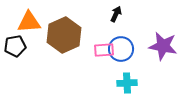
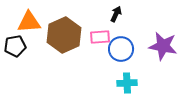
pink rectangle: moved 4 px left, 13 px up
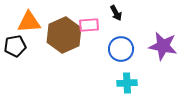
black arrow: moved 1 px up; rotated 126 degrees clockwise
pink rectangle: moved 11 px left, 12 px up
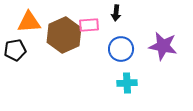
black arrow: rotated 35 degrees clockwise
black pentagon: moved 4 px down
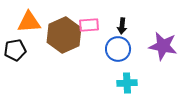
black arrow: moved 6 px right, 13 px down
blue circle: moved 3 px left
